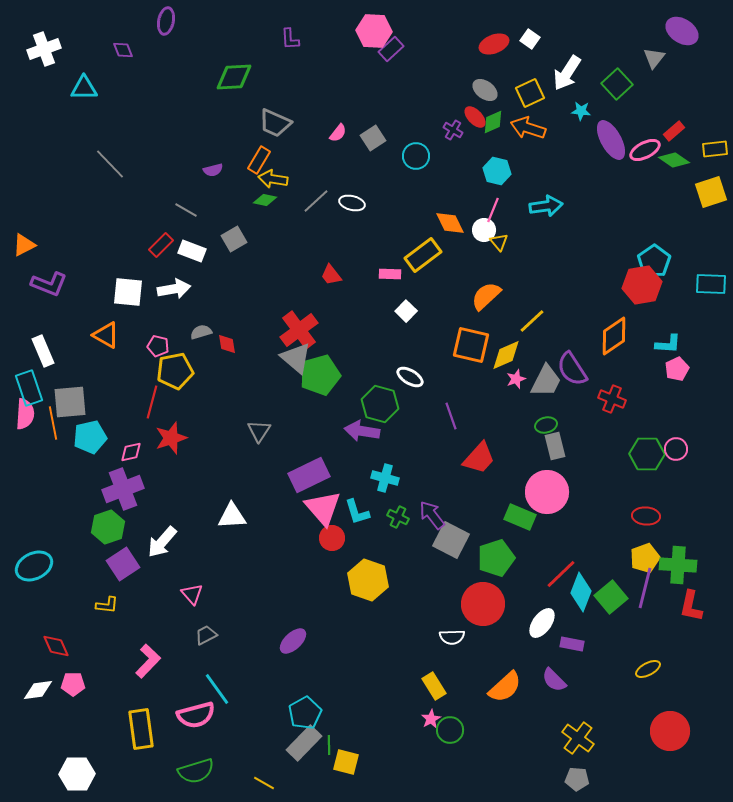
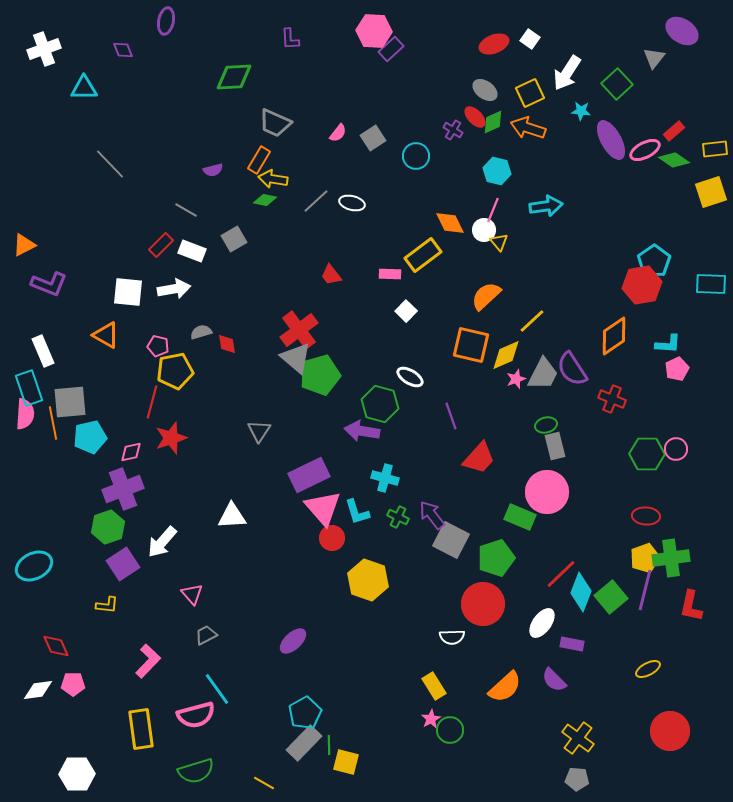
gray trapezoid at (546, 381): moved 3 px left, 7 px up
green cross at (678, 565): moved 7 px left, 7 px up; rotated 12 degrees counterclockwise
purple line at (645, 588): moved 2 px down
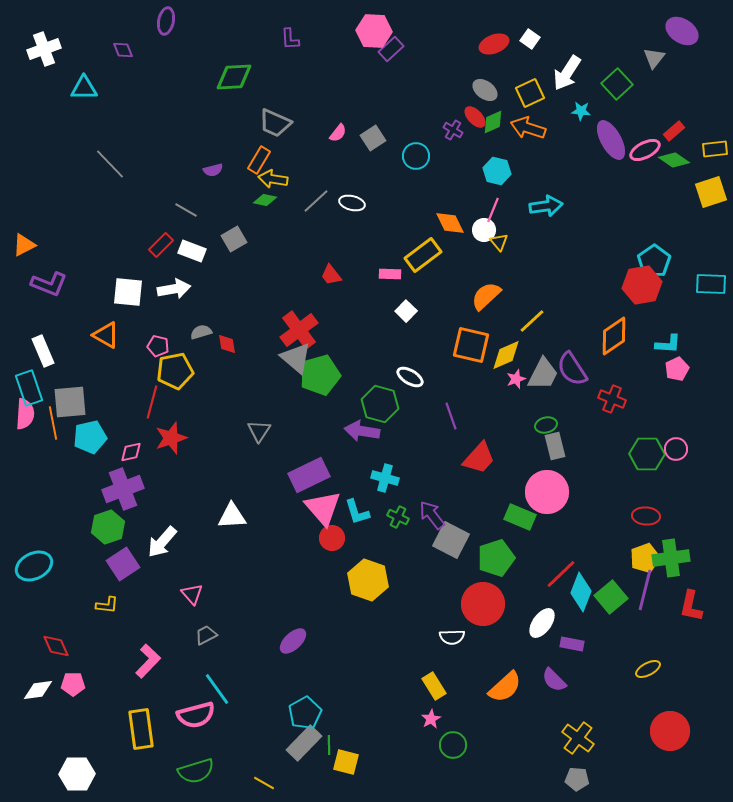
green circle at (450, 730): moved 3 px right, 15 px down
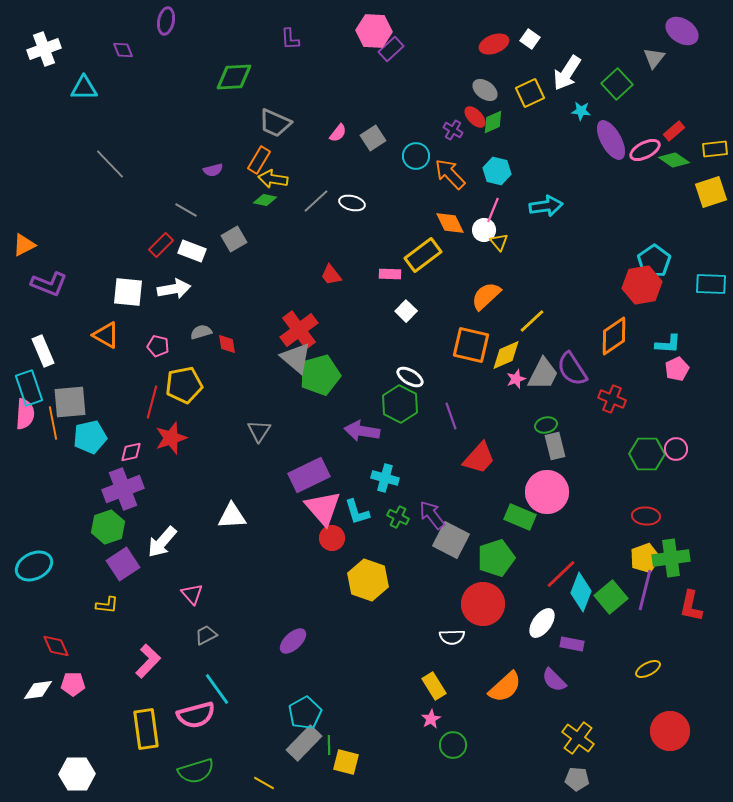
orange arrow at (528, 128): moved 78 px left, 46 px down; rotated 28 degrees clockwise
yellow pentagon at (175, 371): moved 9 px right, 14 px down
green hexagon at (380, 404): moved 20 px right; rotated 12 degrees clockwise
yellow rectangle at (141, 729): moved 5 px right
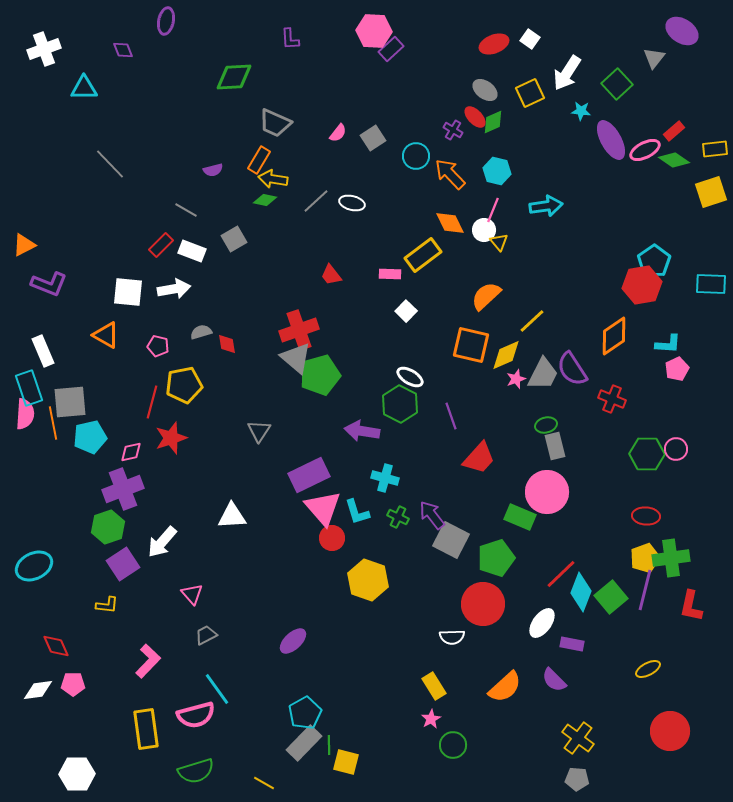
red cross at (299, 330): rotated 18 degrees clockwise
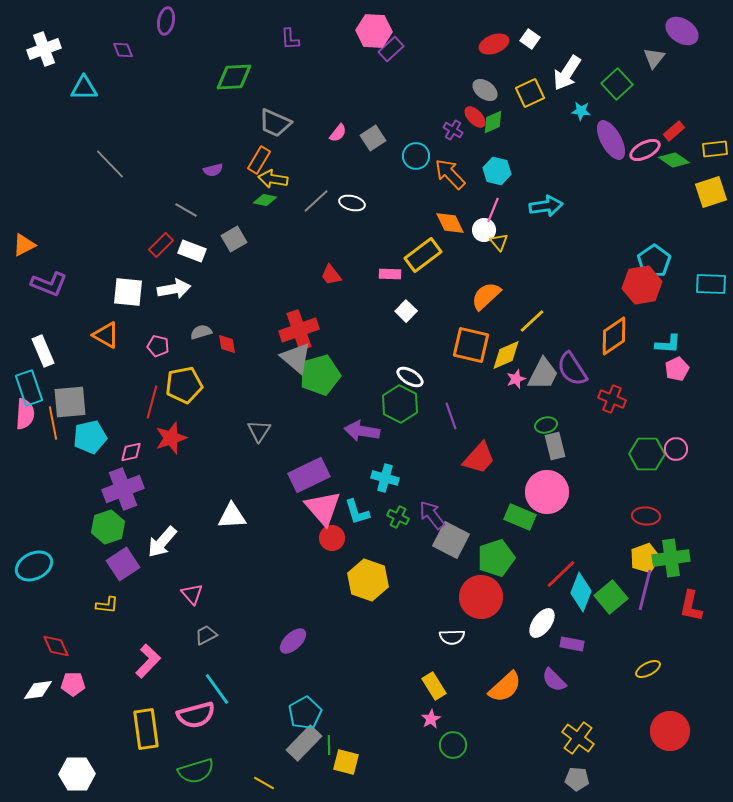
red circle at (483, 604): moved 2 px left, 7 px up
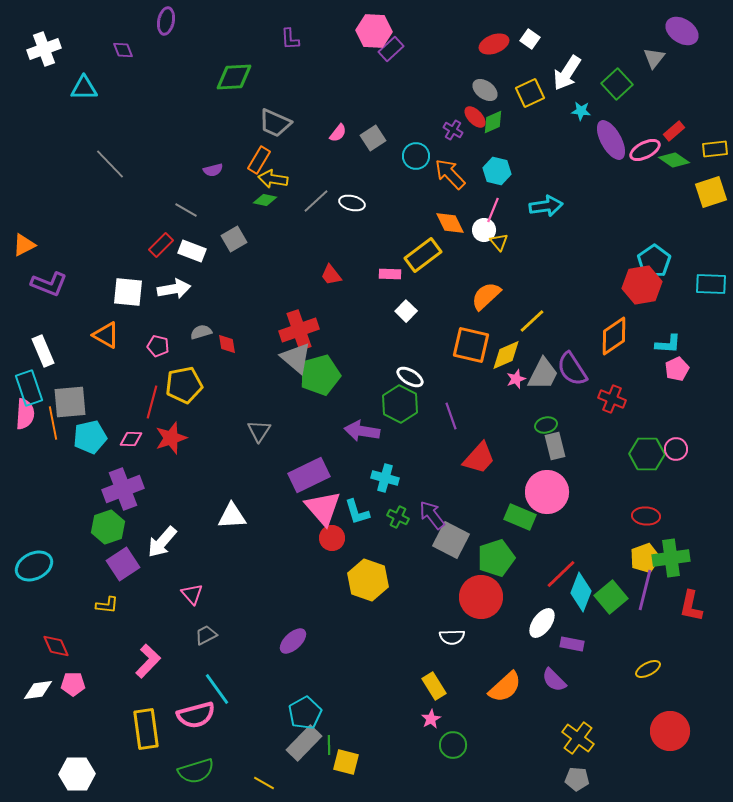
pink diamond at (131, 452): moved 13 px up; rotated 15 degrees clockwise
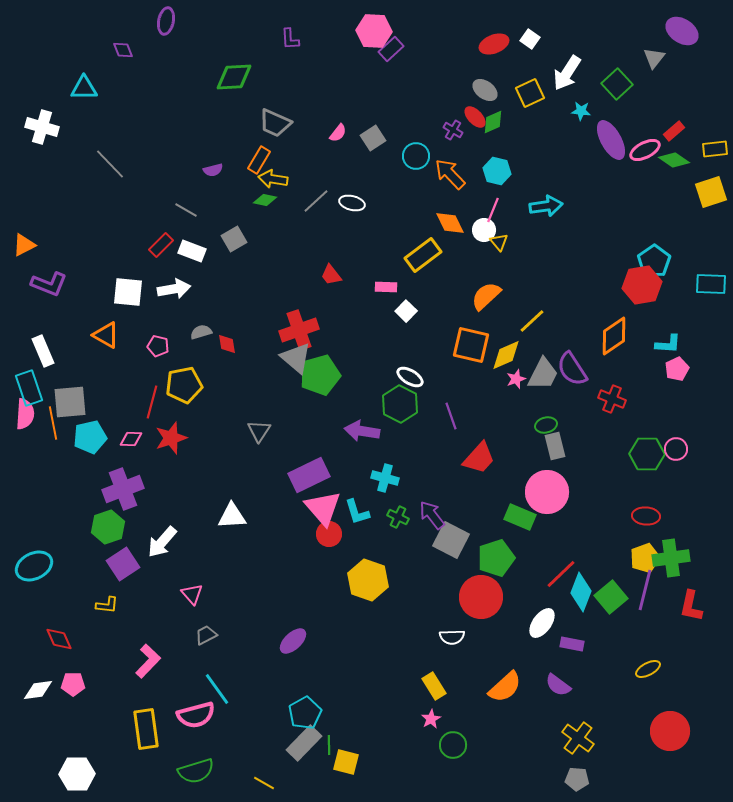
white cross at (44, 49): moved 2 px left, 78 px down; rotated 36 degrees clockwise
pink rectangle at (390, 274): moved 4 px left, 13 px down
red circle at (332, 538): moved 3 px left, 4 px up
red diamond at (56, 646): moved 3 px right, 7 px up
purple semicircle at (554, 680): moved 4 px right, 5 px down; rotated 8 degrees counterclockwise
